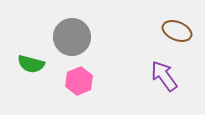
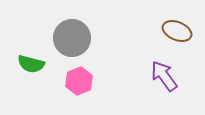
gray circle: moved 1 px down
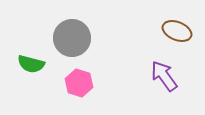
pink hexagon: moved 2 px down; rotated 20 degrees counterclockwise
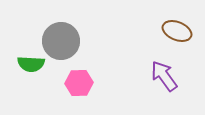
gray circle: moved 11 px left, 3 px down
green semicircle: rotated 12 degrees counterclockwise
pink hexagon: rotated 20 degrees counterclockwise
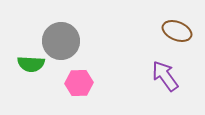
purple arrow: moved 1 px right
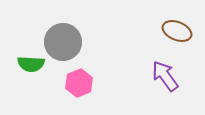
gray circle: moved 2 px right, 1 px down
pink hexagon: rotated 20 degrees counterclockwise
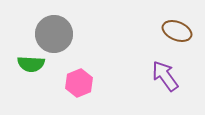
gray circle: moved 9 px left, 8 px up
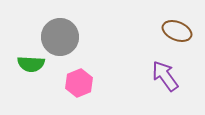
gray circle: moved 6 px right, 3 px down
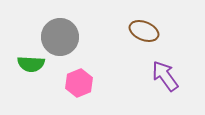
brown ellipse: moved 33 px left
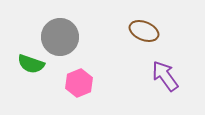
green semicircle: rotated 16 degrees clockwise
